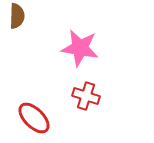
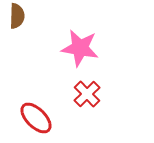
red cross: moved 1 px right, 2 px up; rotated 28 degrees clockwise
red ellipse: moved 2 px right
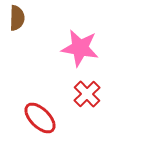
brown semicircle: moved 2 px down
red ellipse: moved 4 px right
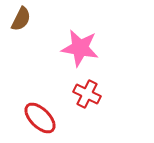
brown semicircle: moved 4 px right, 1 px down; rotated 25 degrees clockwise
red cross: rotated 20 degrees counterclockwise
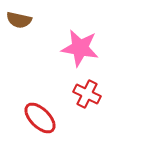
brown semicircle: moved 2 px left, 1 px down; rotated 75 degrees clockwise
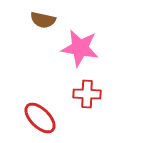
brown semicircle: moved 24 px right
red cross: rotated 24 degrees counterclockwise
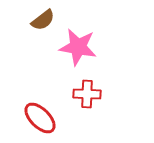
brown semicircle: rotated 50 degrees counterclockwise
pink star: moved 2 px left, 1 px up
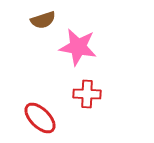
brown semicircle: rotated 20 degrees clockwise
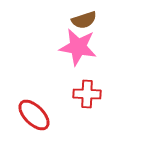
brown semicircle: moved 41 px right
red ellipse: moved 6 px left, 3 px up
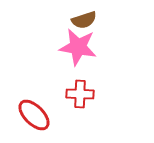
red cross: moved 7 px left
